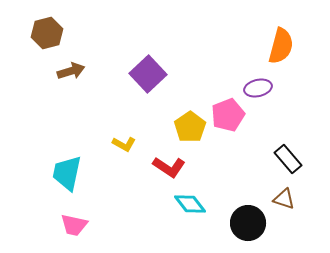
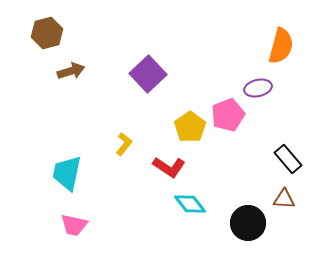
yellow L-shape: rotated 80 degrees counterclockwise
brown triangle: rotated 15 degrees counterclockwise
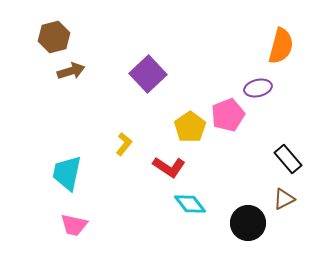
brown hexagon: moved 7 px right, 4 px down
brown triangle: rotated 30 degrees counterclockwise
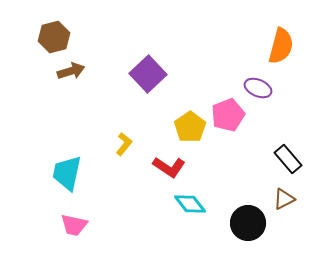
purple ellipse: rotated 36 degrees clockwise
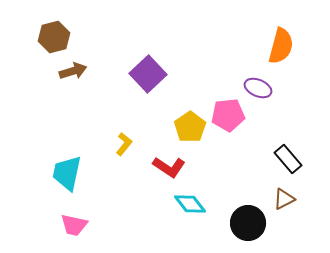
brown arrow: moved 2 px right
pink pentagon: rotated 16 degrees clockwise
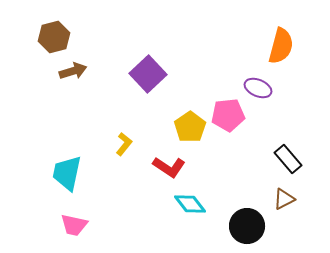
black circle: moved 1 px left, 3 px down
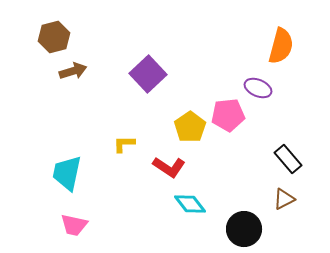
yellow L-shape: rotated 130 degrees counterclockwise
black circle: moved 3 px left, 3 px down
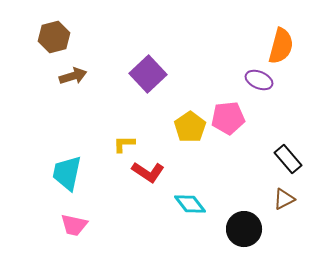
brown arrow: moved 5 px down
purple ellipse: moved 1 px right, 8 px up
pink pentagon: moved 3 px down
red L-shape: moved 21 px left, 5 px down
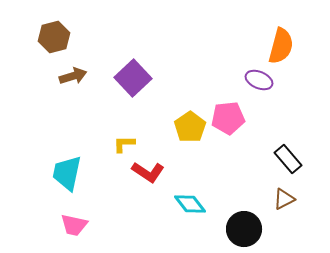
purple square: moved 15 px left, 4 px down
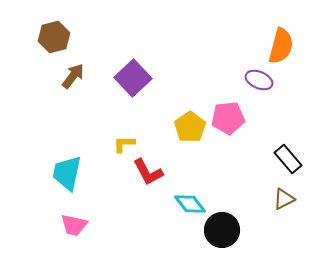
brown arrow: rotated 36 degrees counterclockwise
red L-shape: rotated 28 degrees clockwise
black circle: moved 22 px left, 1 px down
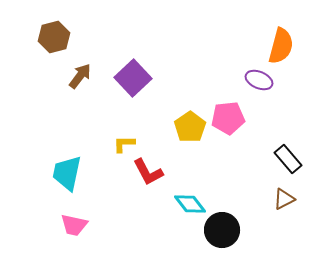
brown arrow: moved 7 px right
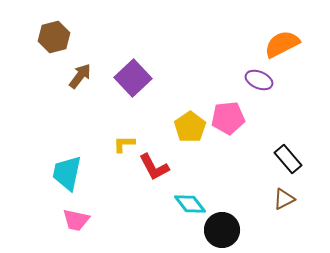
orange semicircle: moved 1 px right, 2 px up; rotated 132 degrees counterclockwise
red L-shape: moved 6 px right, 5 px up
pink trapezoid: moved 2 px right, 5 px up
